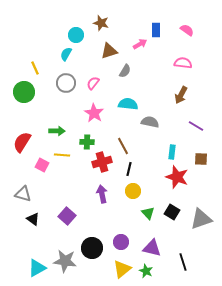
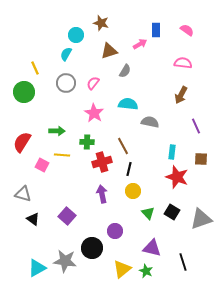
purple line at (196, 126): rotated 35 degrees clockwise
purple circle at (121, 242): moved 6 px left, 11 px up
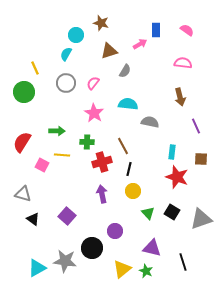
brown arrow at (181, 95): moved 1 px left, 2 px down; rotated 42 degrees counterclockwise
